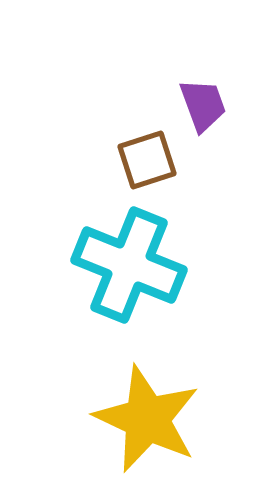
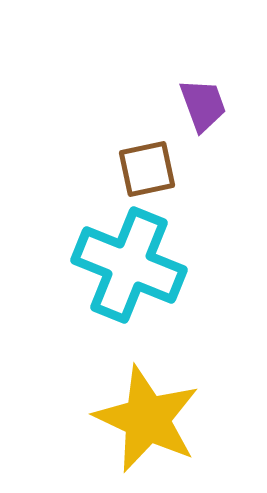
brown square: moved 9 px down; rotated 6 degrees clockwise
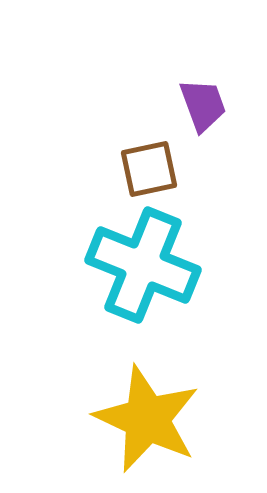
brown square: moved 2 px right
cyan cross: moved 14 px right
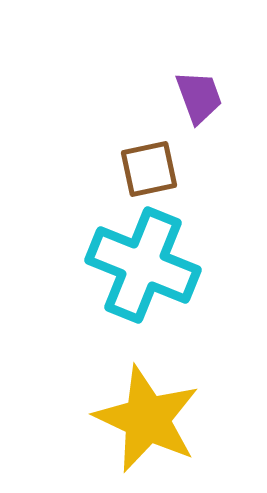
purple trapezoid: moved 4 px left, 8 px up
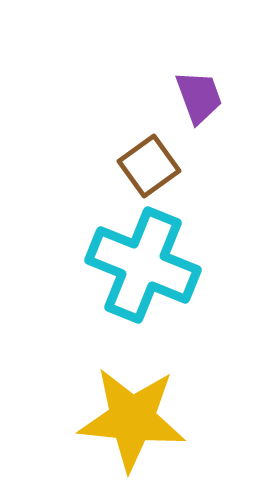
brown square: moved 3 px up; rotated 24 degrees counterclockwise
yellow star: moved 15 px left; rotated 19 degrees counterclockwise
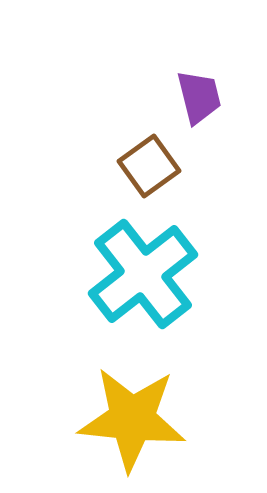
purple trapezoid: rotated 6 degrees clockwise
cyan cross: moved 9 px down; rotated 30 degrees clockwise
